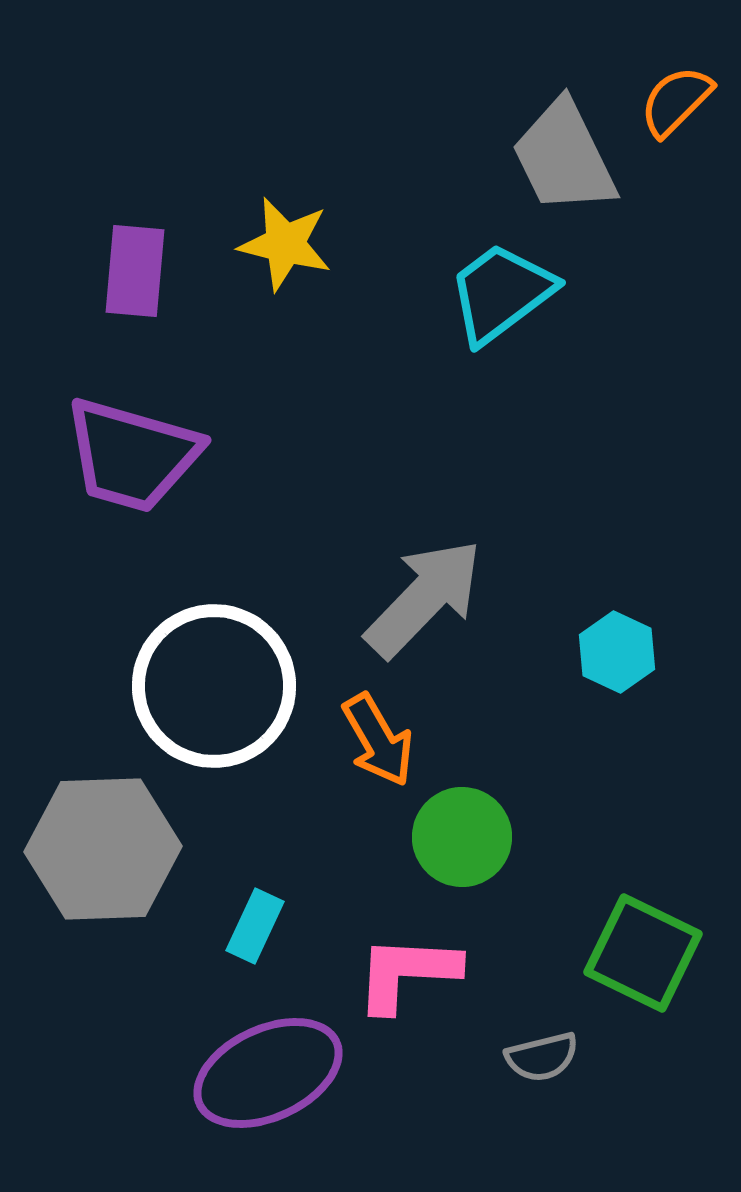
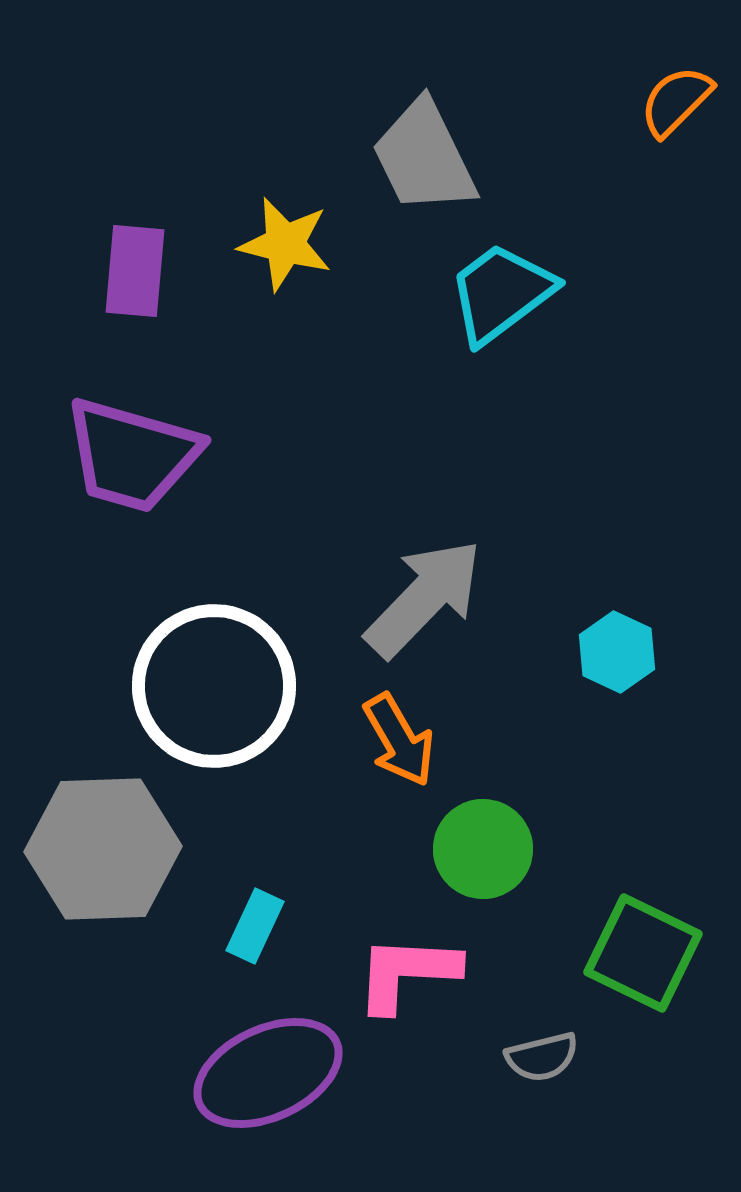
gray trapezoid: moved 140 px left
orange arrow: moved 21 px right
green circle: moved 21 px right, 12 px down
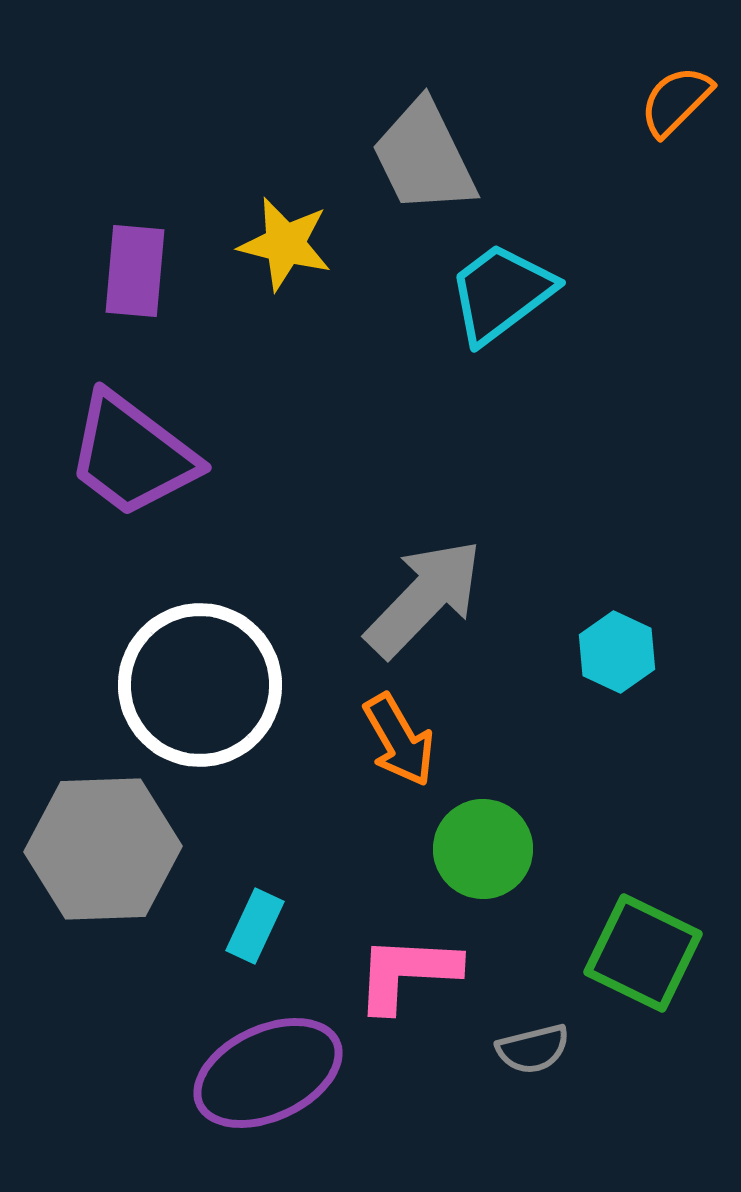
purple trapezoid: rotated 21 degrees clockwise
white circle: moved 14 px left, 1 px up
gray semicircle: moved 9 px left, 8 px up
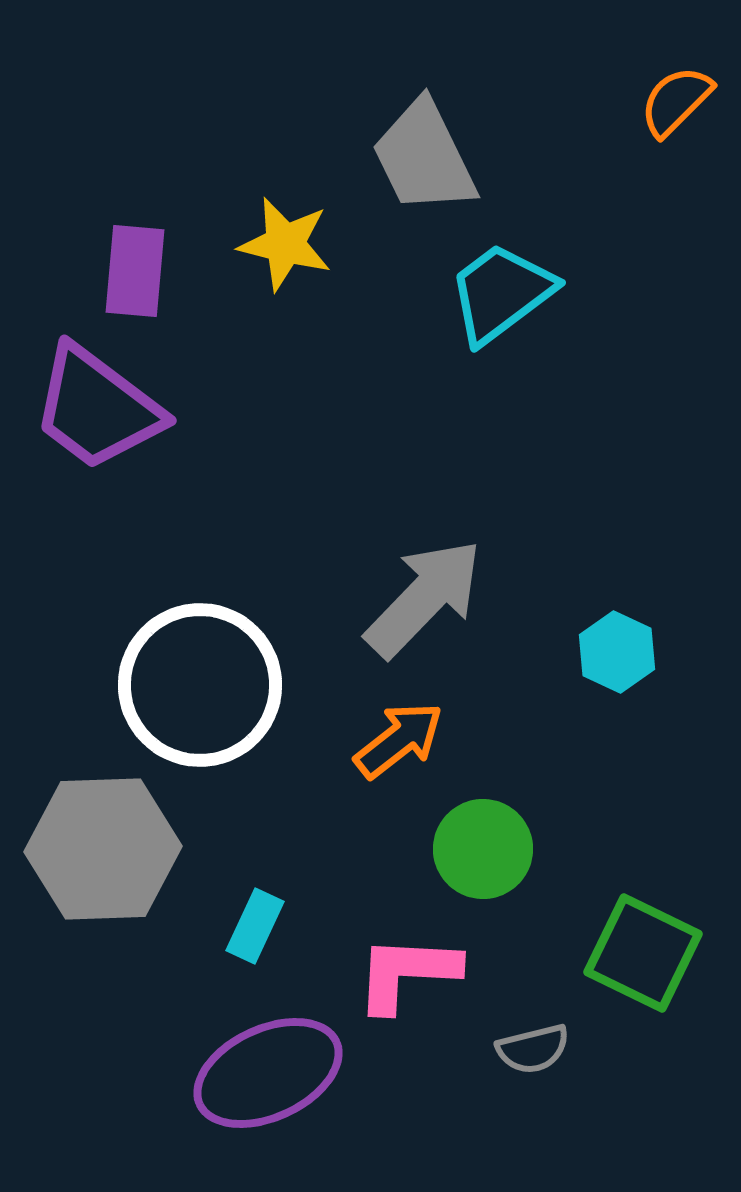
purple trapezoid: moved 35 px left, 47 px up
orange arrow: rotated 98 degrees counterclockwise
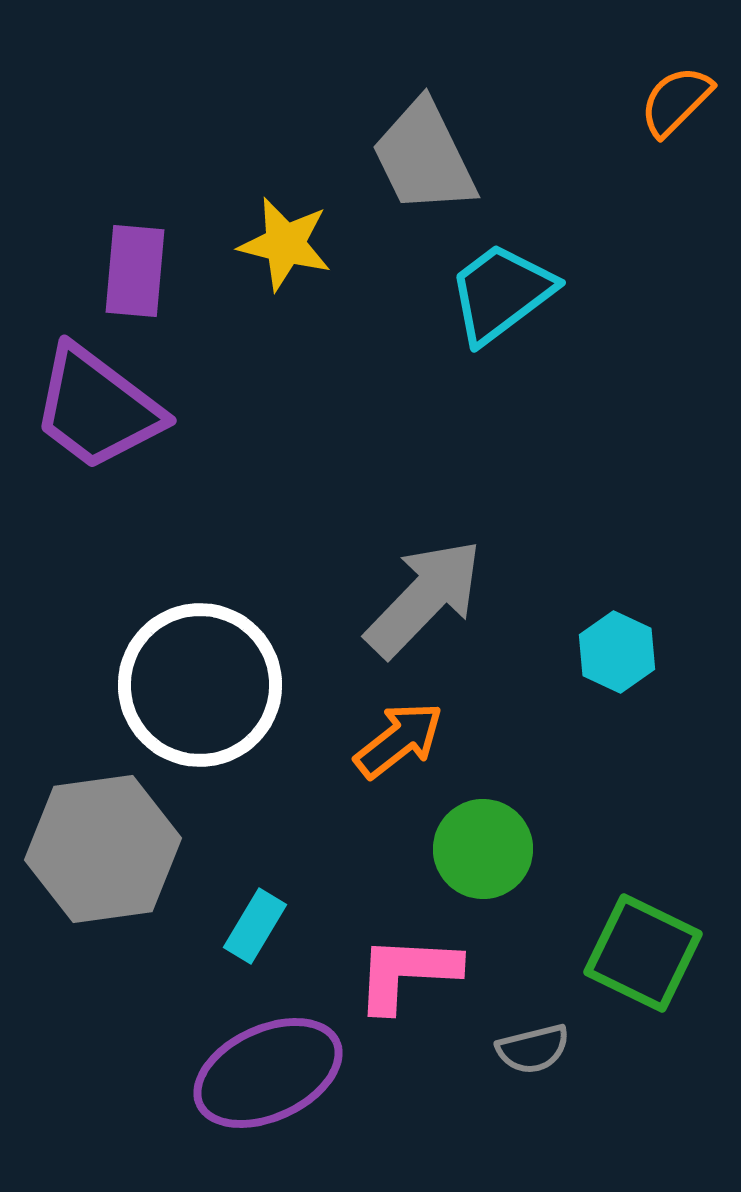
gray hexagon: rotated 6 degrees counterclockwise
cyan rectangle: rotated 6 degrees clockwise
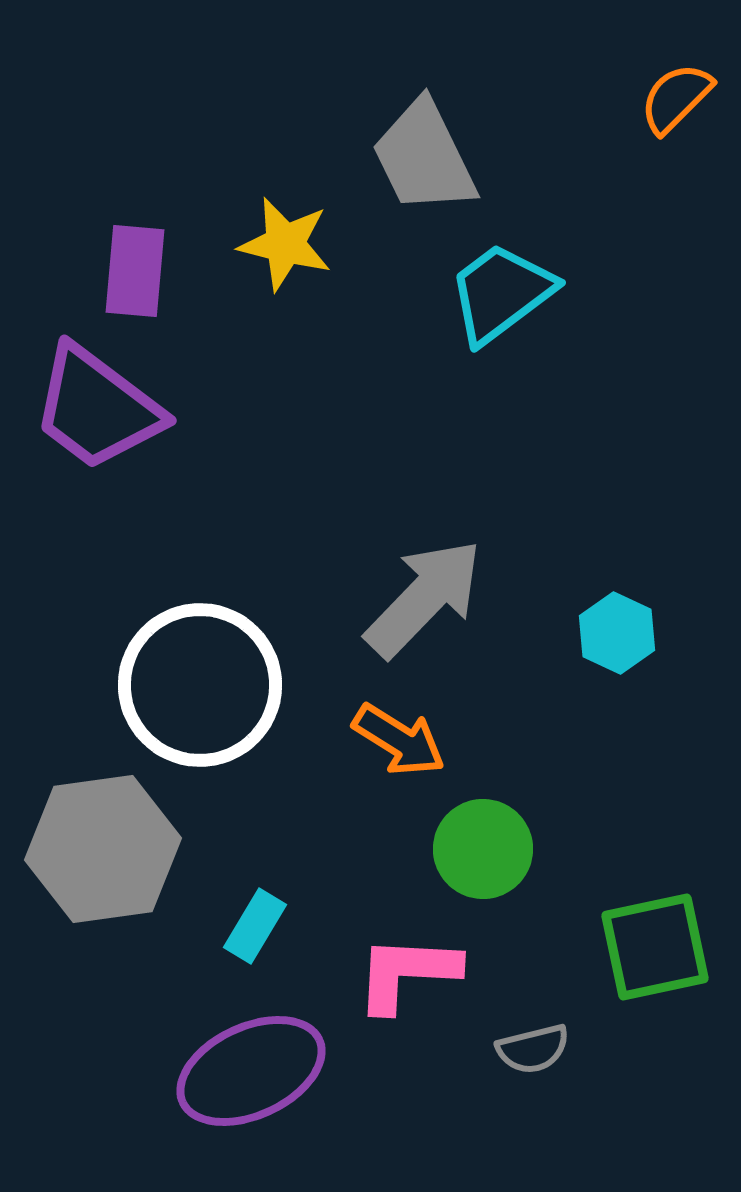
orange semicircle: moved 3 px up
cyan hexagon: moved 19 px up
orange arrow: rotated 70 degrees clockwise
green square: moved 12 px right, 6 px up; rotated 38 degrees counterclockwise
purple ellipse: moved 17 px left, 2 px up
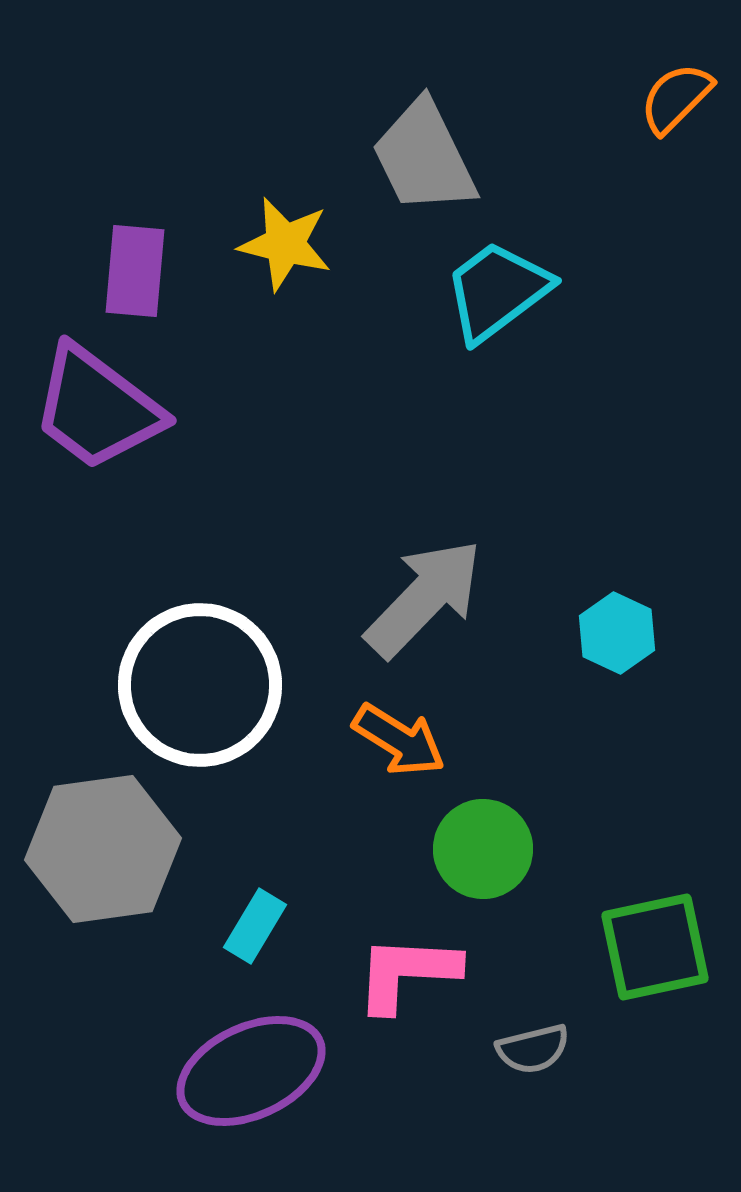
cyan trapezoid: moved 4 px left, 2 px up
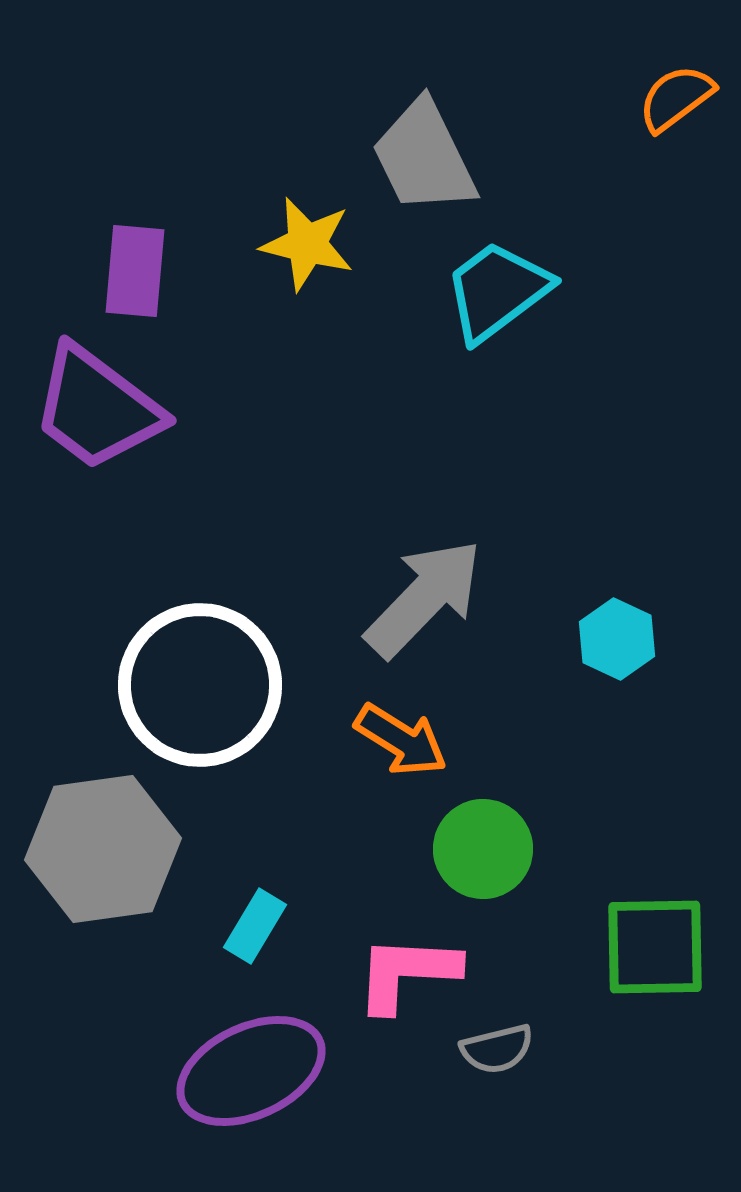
orange semicircle: rotated 8 degrees clockwise
yellow star: moved 22 px right
cyan hexagon: moved 6 px down
orange arrow: moved 2 px right
green square: rotated 11 degrees clockwise
gray semicircle: moved 36 px left
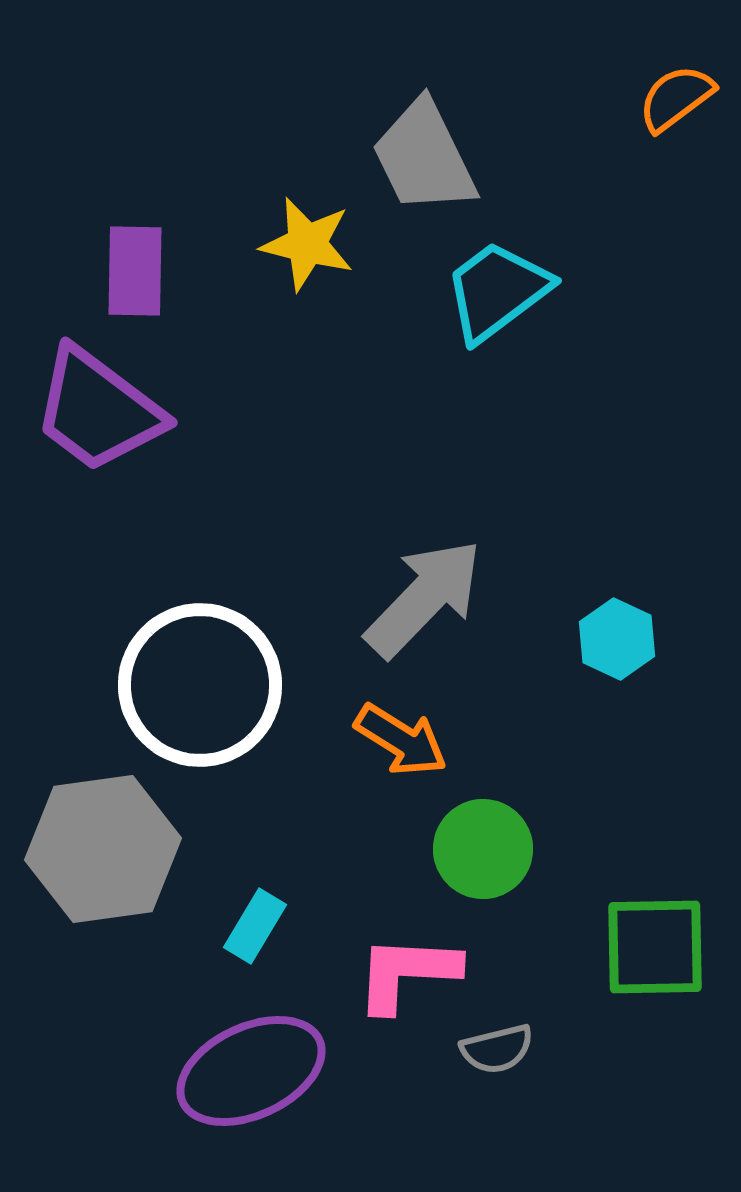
purple rectangle: rotated 4 degrees counterclockwise
purple trapezoid: moved 1 px right, 2 px down
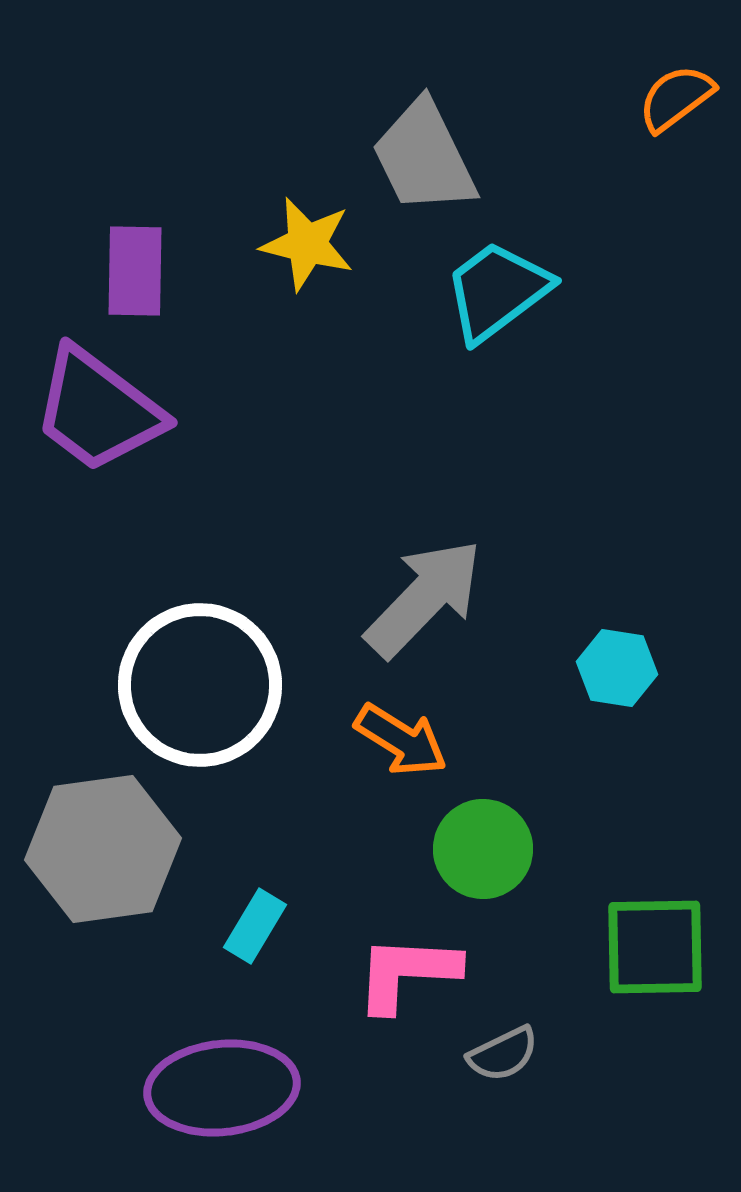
cyan hexagon: moved 29 px down; rotated 16 degrees counterclockwise
gray semicircle: moved 6 px right, 5 px down; rotated 12 degrees counterclockwise
purple ellipse: moved 29 px left, 17 px down; rotated 19 degrees clockwise
